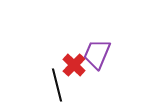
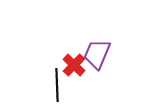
black line: rotated 12 degrees clockwise
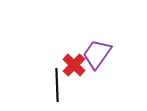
purple trapezoid: rotated 12 degrees clockwise
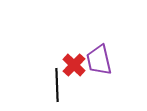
purple trapezoid: moved 2 px right, 6 px down; rotated 48 degrees counterclockwise
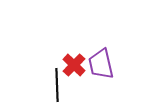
purple trapezoid: moved 2 px right, 4 px down
